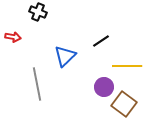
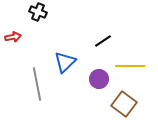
red arrow: rotated 21 degrees counterclockwise
black line: moved 2 px right
blue triangle: moved 6 px down
yellow line: moved 3 px right
purple circle: moved 5 px left, 8 px up
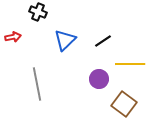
blue triangle: moved 22 px up
yellow line: moved 2 px up
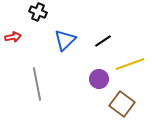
yellow line: rotated 20 degrees counterclockwise
brown square: moved 2 px left
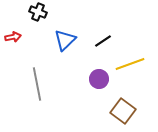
brown square: moved 1 px right, 7 px down
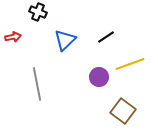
black line: moved 3 px right, 4 px up
purple circle: moved 2 px up
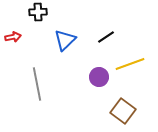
black cross: rotated 24 degrees counterclockwise
